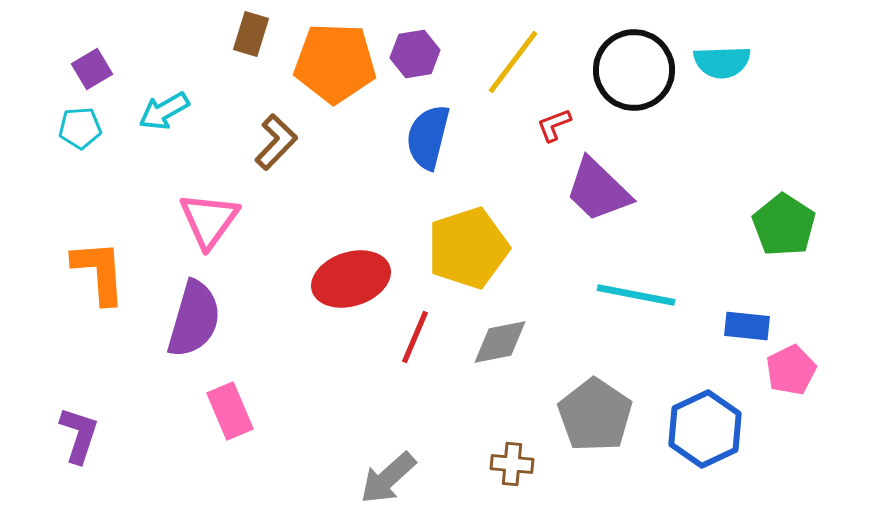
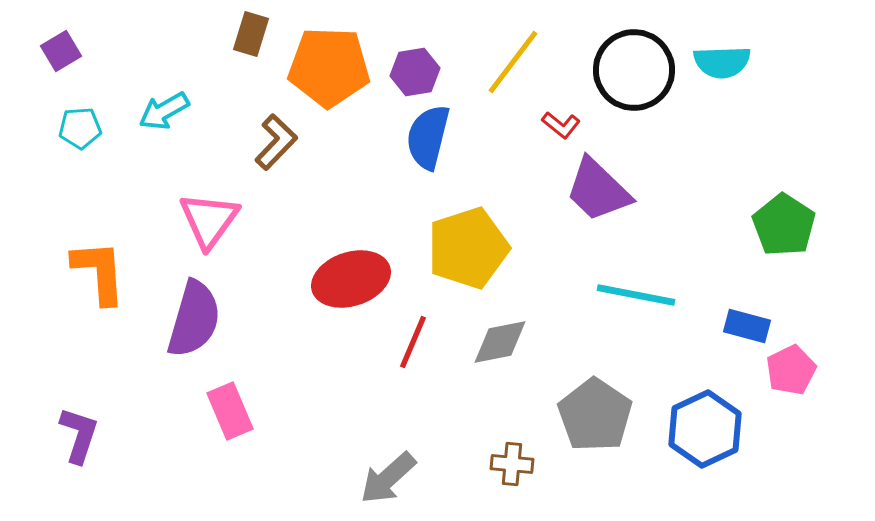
purple hexagon: moved 18 px down
orange pentagon: moved 6 px left, 4 px down
purple square: moved 31 px left, 18 px up
red L-shape: moved 7 px right; rotated 120 degrees counterclockwise
blue rectangle: rotated 9 degrees clockwise
red line: moved 2 px left, 5 px down
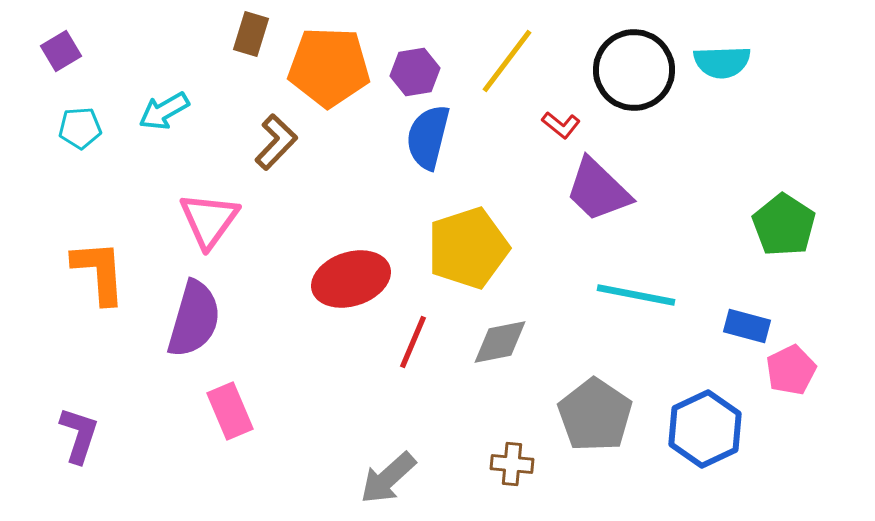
yellow line: moved 6 px left, 1 px up
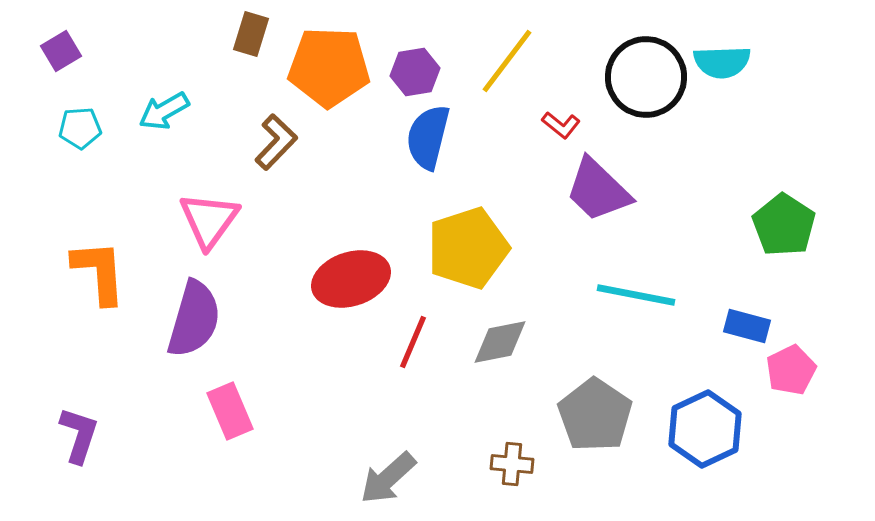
black circle: moved 12 px right, 7 px down
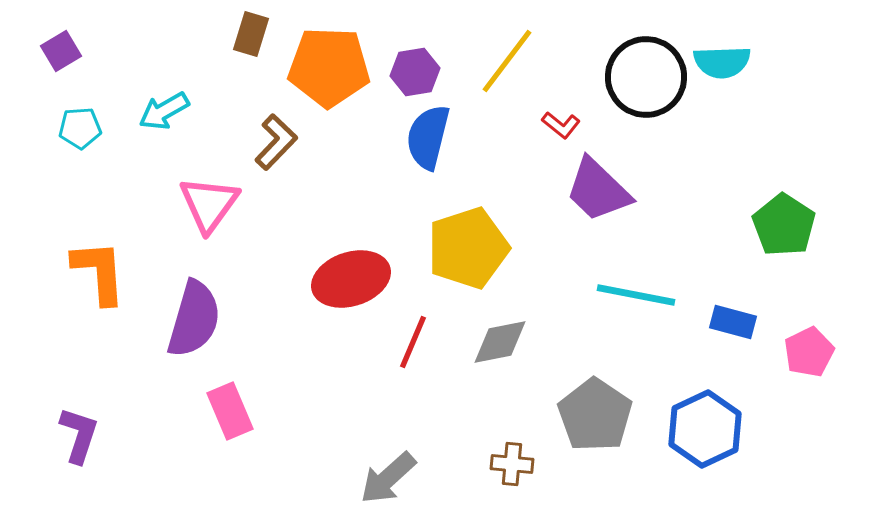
pink triangle: moved 16 px up
blue rectangle: moved 14 px left, 4 px up
pink pentagon: moved 18 px right, 18 px up
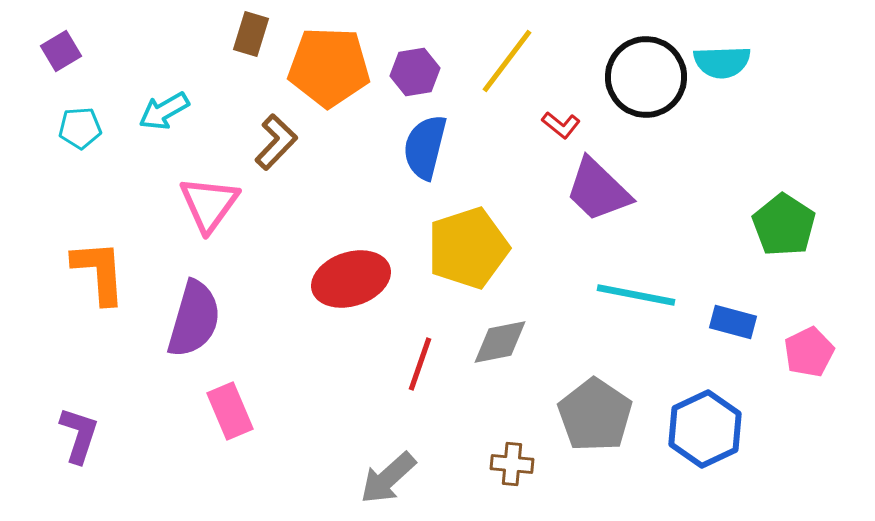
blue semicircle: moved 3 px left, 10 px down
red line: moved 7 px right, 22 px down; rotated 4 degrees counterclockwise
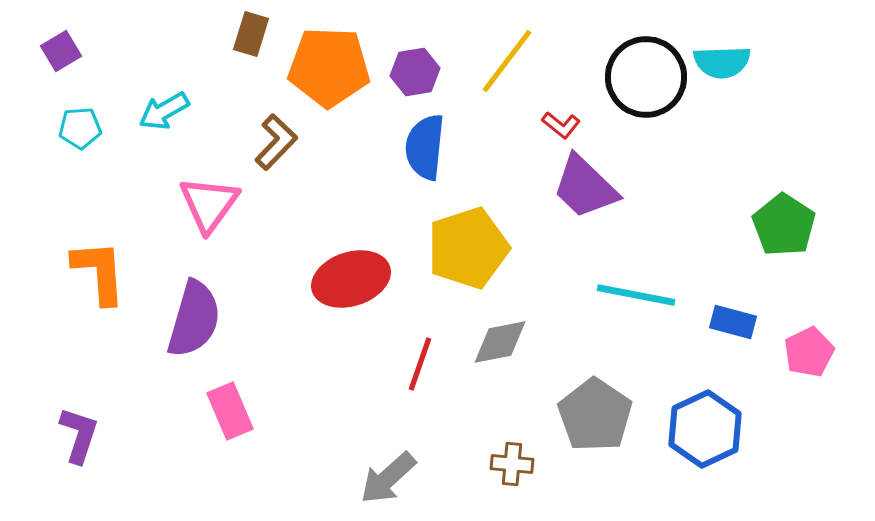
blue semicircle: rotated 8 degrees counterclockwise
purple trapezoid: moved 13 px left, 3 px up
